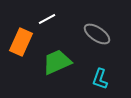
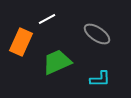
cyan L-shape: rotated 110 degrees counterclockwise
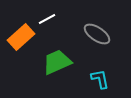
orange rectangle: moved 5 px up; rotated 24 degrees clockwise
cyan L-shape: rotated 100 degrees counterclockwise
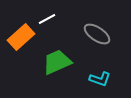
cyan L-shape: rotated 120 degrees clockwise
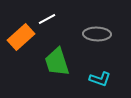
gray ellipse: rotated 32 degrees counterclockwise
green trapezoid: rotated 84 degrees counterclockwise
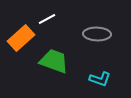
orange rectangle: moved 1 px down
green trapezoid: moved 3 px left, 1 px up; rotated 128 degrees clockwise
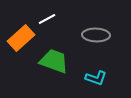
gray ellipse: moved 1 px left, 1 px down
cyan L-shape: moved 4 px left, 1 px up
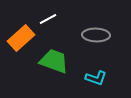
white line: moved 1 px right
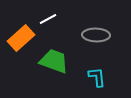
cyan L-shape: moved 1 px right, 1 px up; rotated 115 degrees counterclockwise
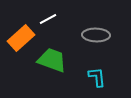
green trapezoid: moved 2 px left, 1 px up
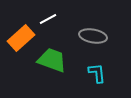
gray ellipse: moved 3 px left, 1 px down; rotated 8 degrees clockwise
cyan L-shape: moved 4 px up
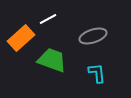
gray ellipse: rotated 28 degrees counterclockwise
